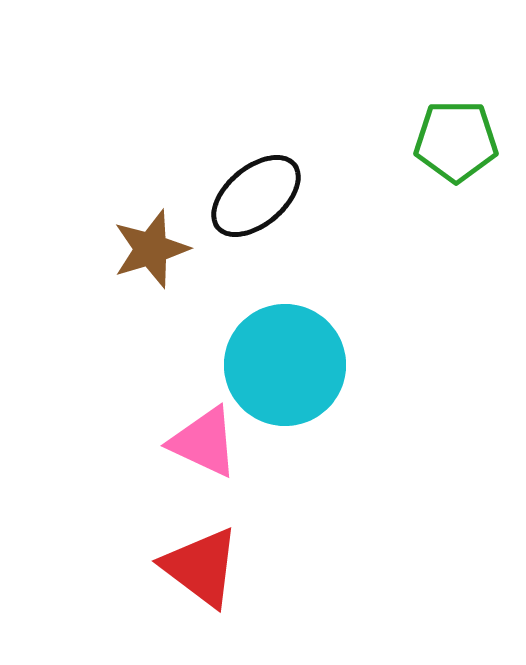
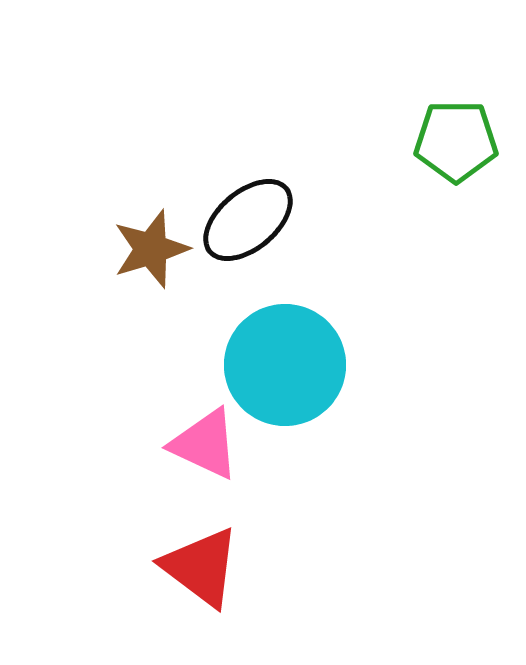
black ellipse: moved 8 px left, 24 px down
pink triangle: moved 1 px right, 2 px down
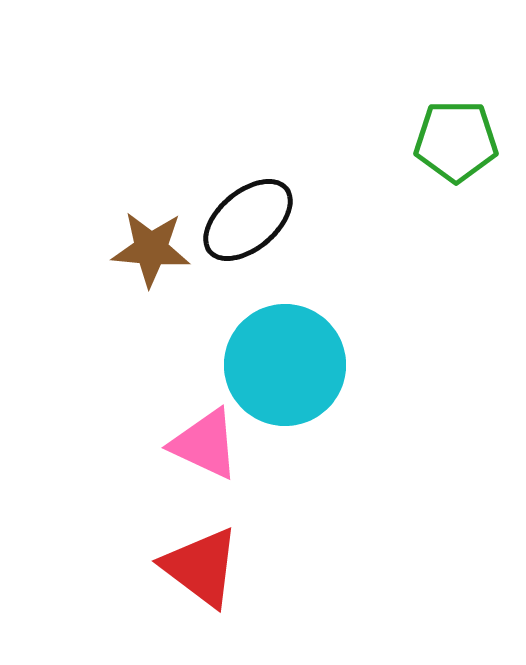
brown star: rotated 22 degrees clockwise
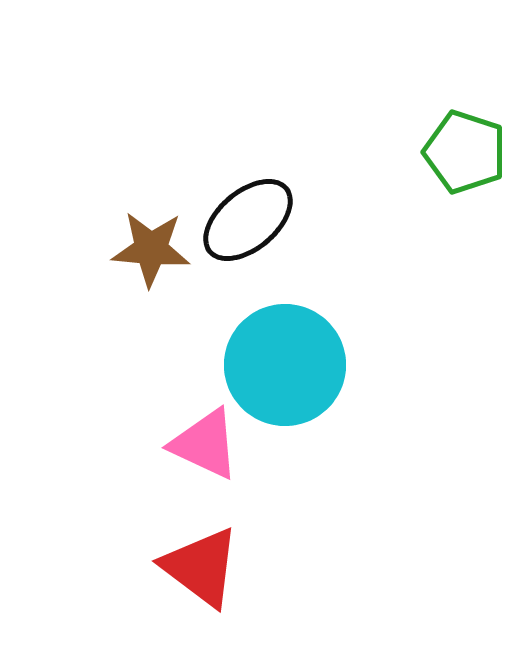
green pentagon: moved 9 px right, 11 px down; rotated 18 degrees clockwise
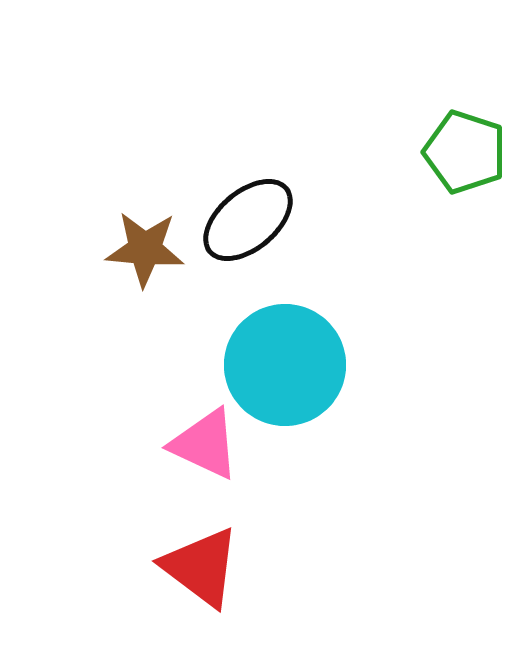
brown star: moved 6 px left
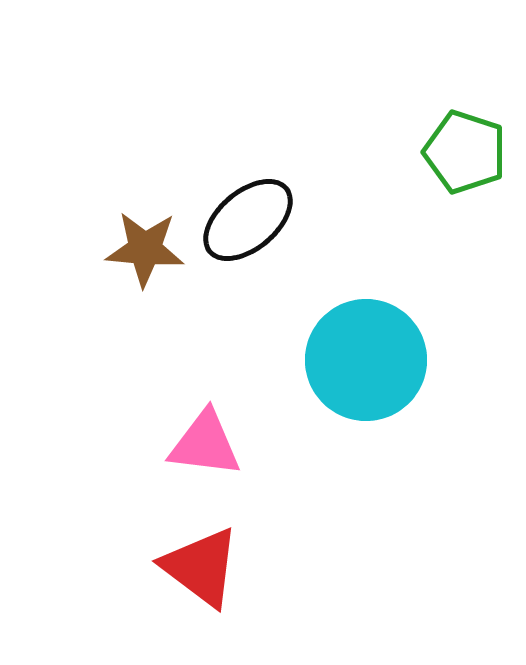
cyan circle: moved 81 px right, 5 px up
pink triangle: rotated 18 degrees counterclockwise
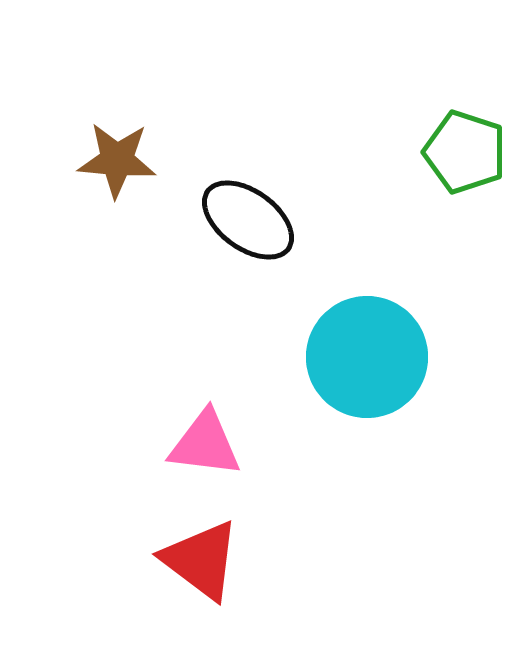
black ellipse: rotated 76 degrees clockwise
brown star: moved 28 px left, 89 px up
cyan circle: moved 1 px right, 3 px up
red triangle: moved 7 px up
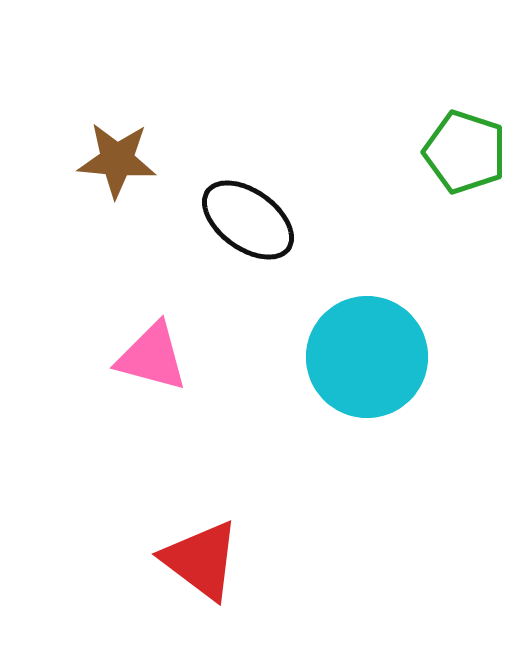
pink triangle: moved 53 px left, 87 px up; rotated 8 degrees clockwise
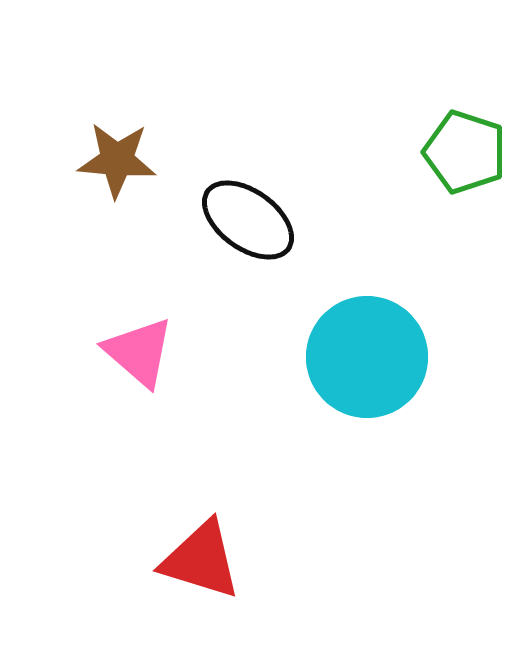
pink triangle: moved 13 px left, 5 px up; rotated 26 degrees clockwise
red triangle: rotated 20 degrees counterclockwise
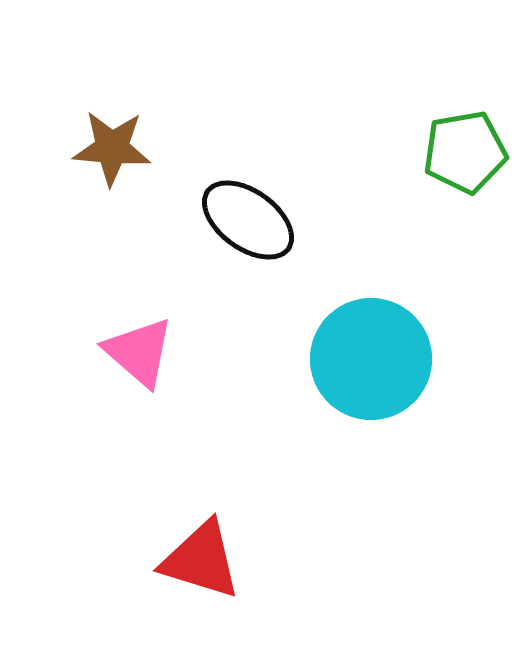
green pentagon: rotated 28 degrees counterclockwise
brown star: moved 5 px left, 12 px up
cyan circle: moved 4 px right, 2 px down
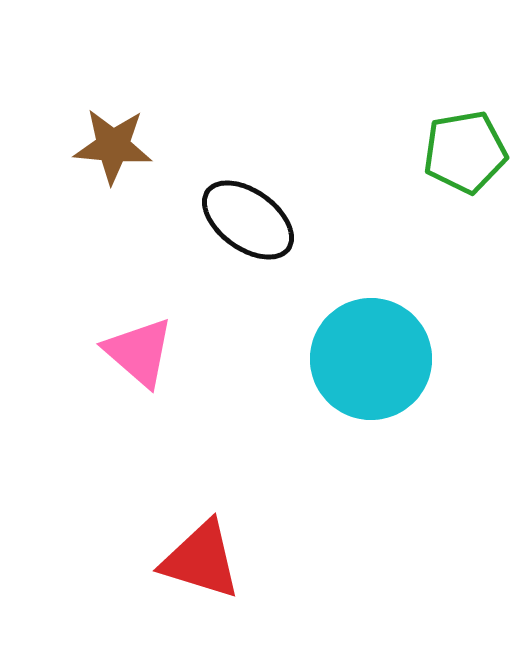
brown star: moved 1 px right, 2 px up
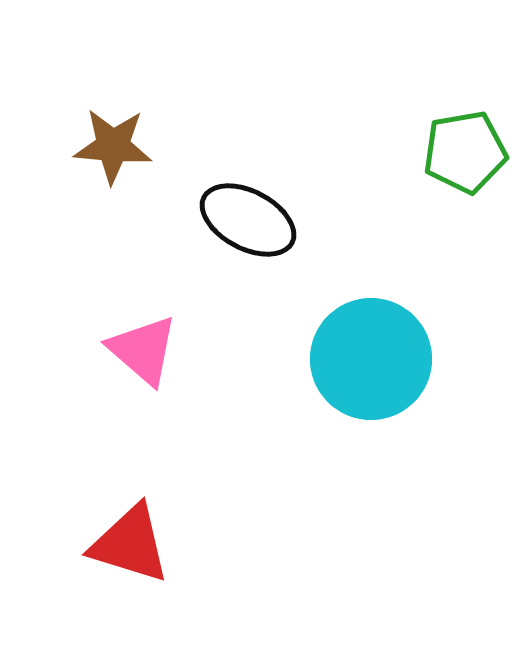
black ellipse: rotated 8 degrees counterclockwise
pink triangle: moved 4 px right, 2 px up
red triangle: moved 71 px left, 16 px up
